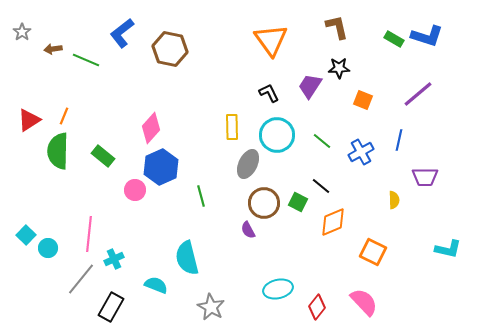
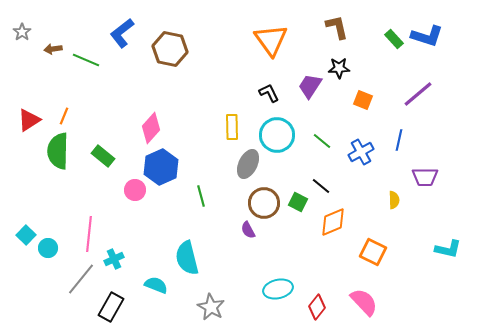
green rectangle at (394, 39): rotated 18 degrees clockwise
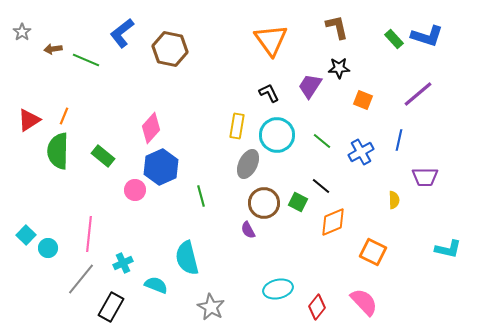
yellow rectangle at (232, 127): moved 5 px right, 1 px up; rotated 10 degrees clockwise
cyan cross at (114, 259): moved 9 px right, 4 px down
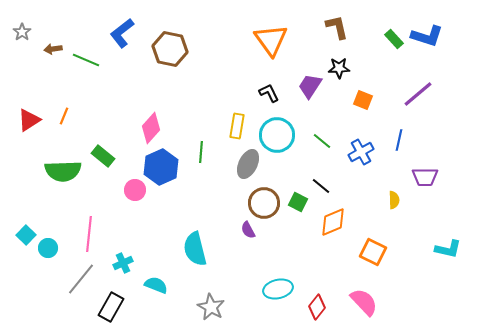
green semicircle at (58, 151): moved 5 px right, 20 px down; rotated 93 degrees counterclockwise
green line at (201, 196): moved 44 px up; rotated 20 degrees clockwise
cyan semicircle at (187, 258): moved 8 px right, 9 px up
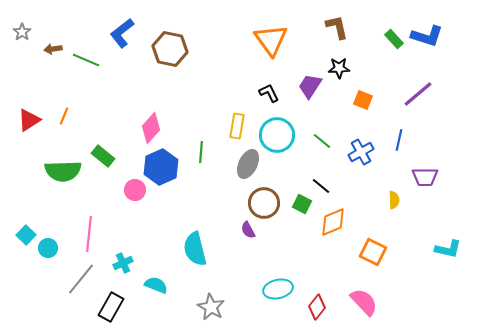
green square at (298, 202): moved 4 px right, 2 px down
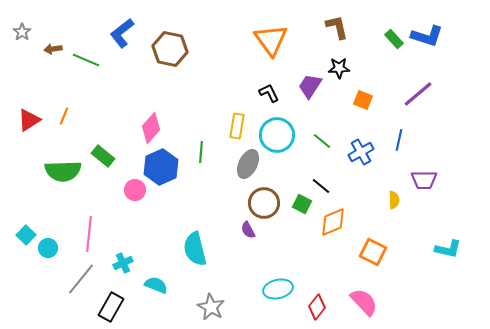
purple trapezoid at (425, 177): moved 1 px left, 3 px down
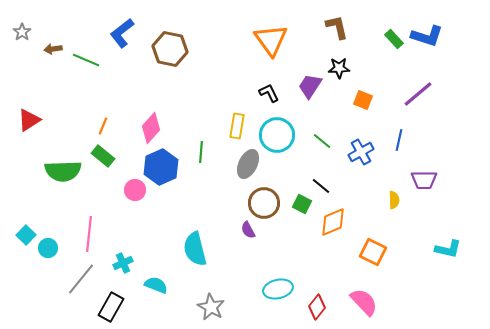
orange line at (64, 116): moved 39 px right, 10 px down
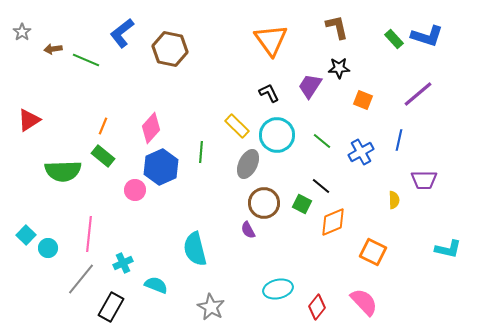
yellow rectangle at (237, 126): rotated 55 degrees counterclockwise
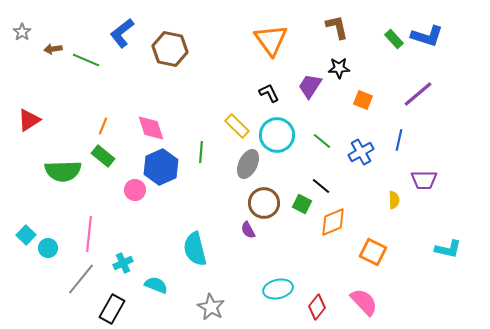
pink diamond at (151, 128): rotated 60 degrees counterclockwise
black rectangle at (111, 307): moved 1 px right, 2 px down
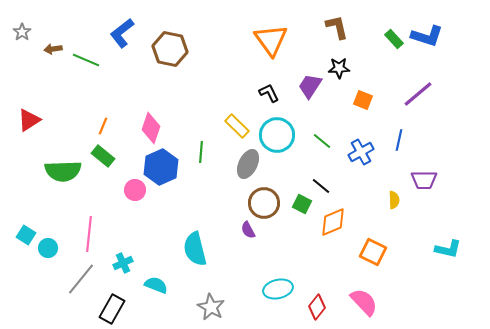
pink diamond at (151, 128): rotated 36 degrees clockwise
cyan square at (26, 235): rotated 12 degrees counterclockwise
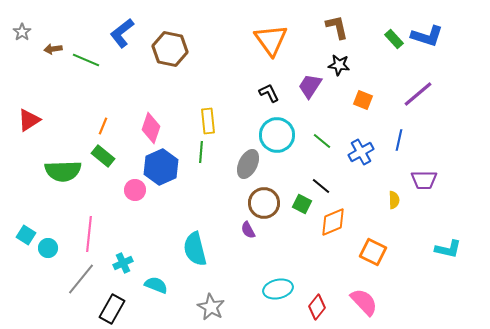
black star at (339, 68): moved 3 px up; rotated 10 degrees clockwise
yellow rectangle at (237, 126): moved 29 px left, 5 px up; rotated 40 degrees clockwise
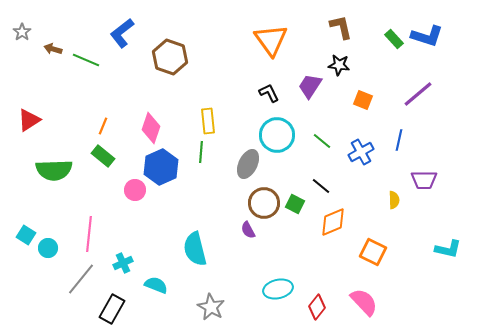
brown L-shape at (337, 27): moved 4 px right
brown arrow at (53, 49): rotated 24 degrees clockwise
brown hexagon at (170, 49): moved 8 px down; rotated 8 degrees clockwise
green semicircle at (63, 171): moved 9 px left, 1 px up
green square at (302, 204): moved 7 px left
